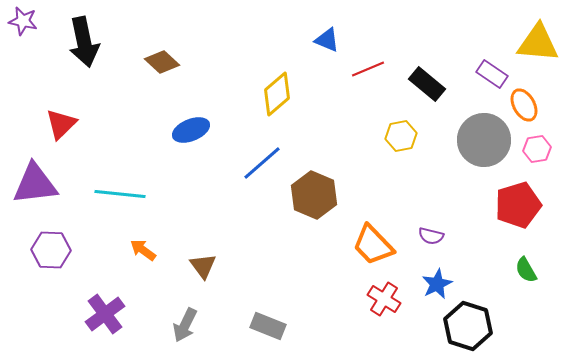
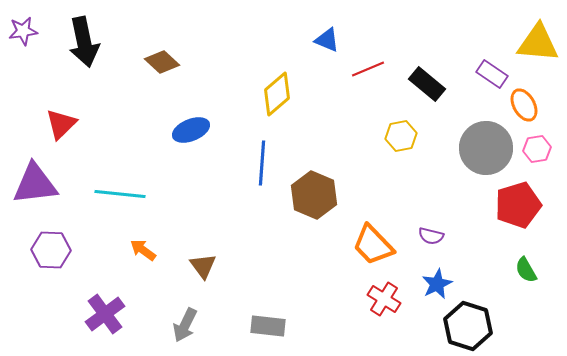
purple star: moved 10 px down; rotated 20 degrees counterclockwise
gray circle: moved 2 px right, 8 px down
blue line: rotated 45 degrees counterclockwise
gray rectangle: rotated 16 degrees counterclockwise
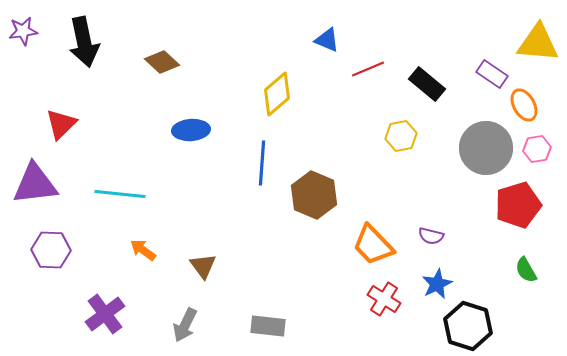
blue ellipse: rotated 18 degrees clockwise
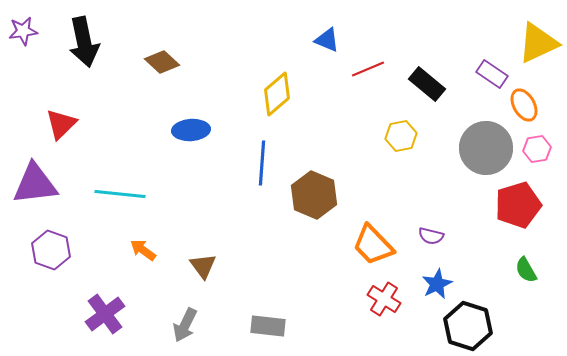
yellow triangle: rotated 30 degrees counterclockwise
purple hexagon: rotated 18 degrees clockwise
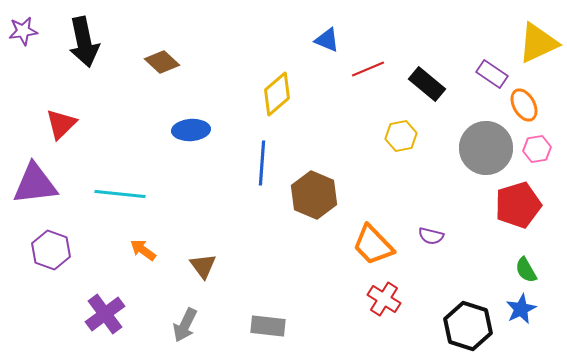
blue star: moved 84 px right, 25 px down
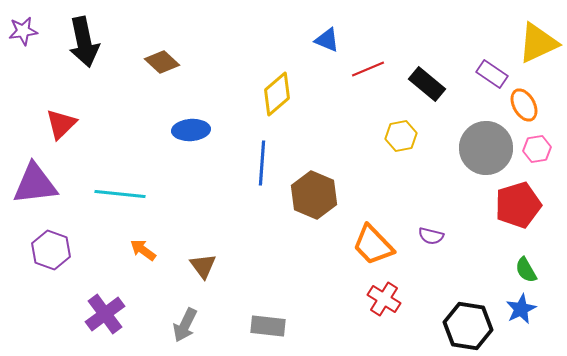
black hexagon: rotated 9 degrees counterclockwise
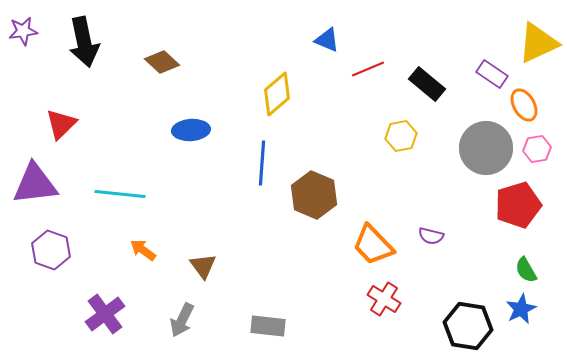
gray arrow: moved 3 px left, 5 px up
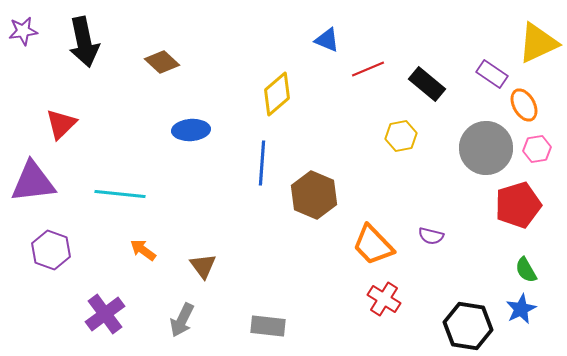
purple triangle: moved 2 px left, 2 px up
